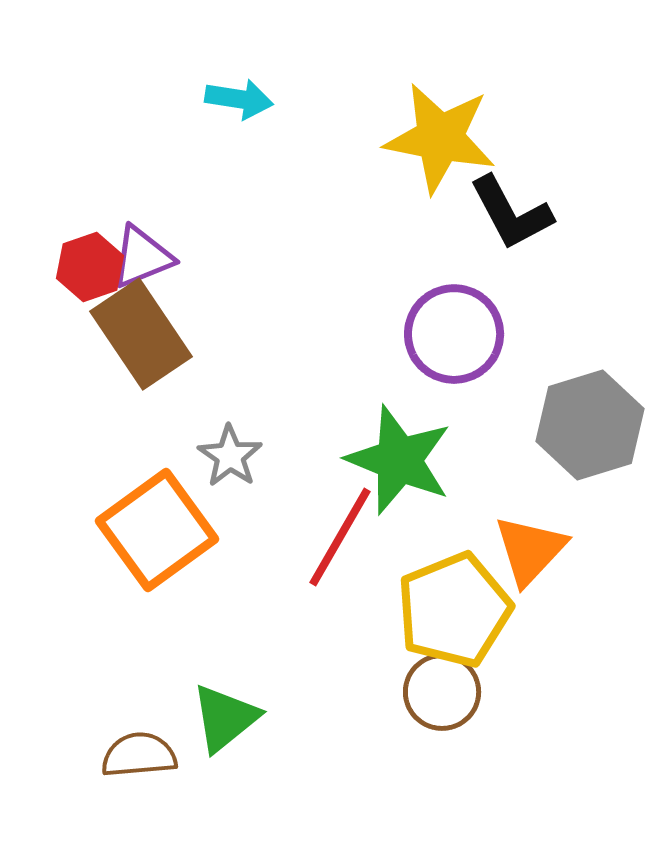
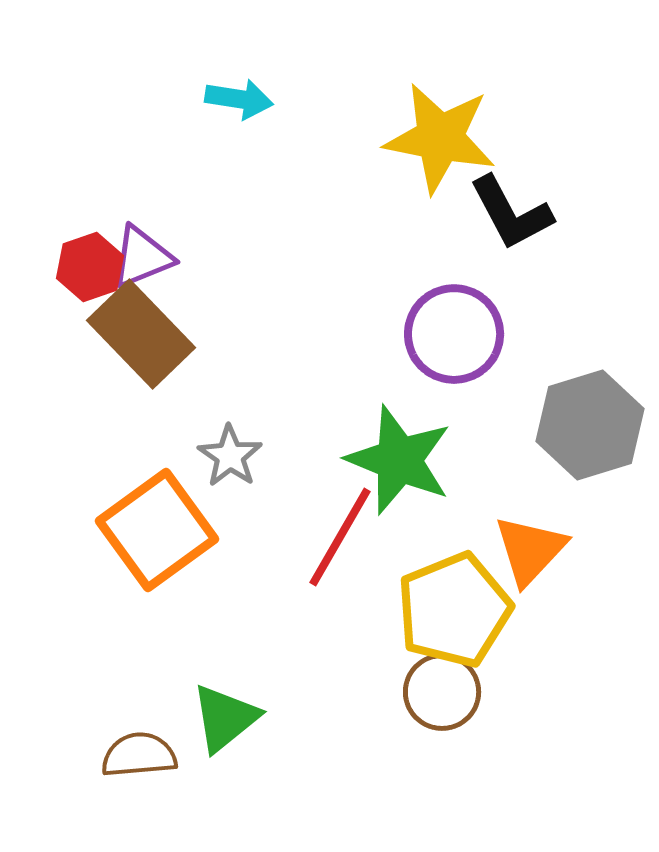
brown rectangle: rotated 10 degrees counterclockwise
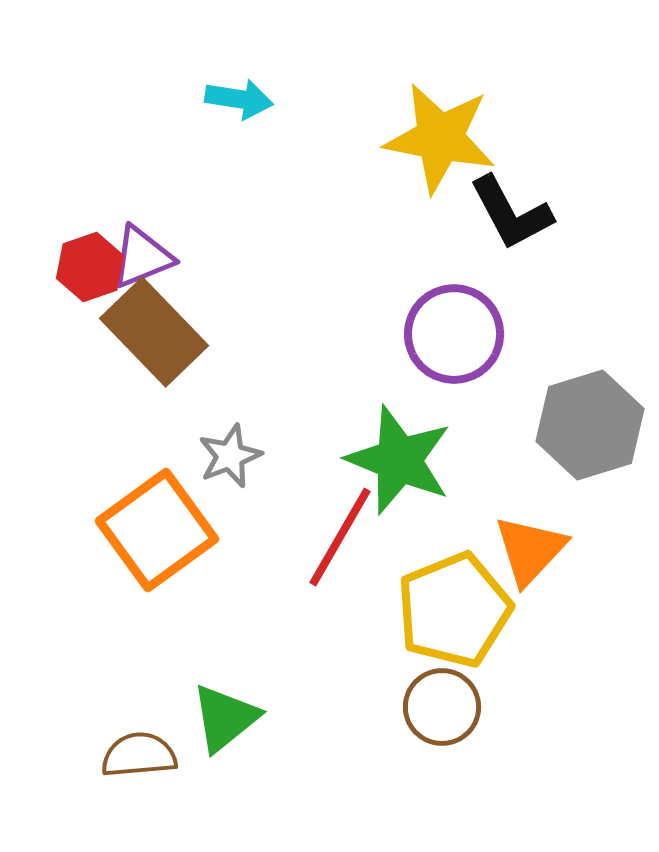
brown rectangle: moved 13 px right, 2 px up
gray star: rotated 16 degrees clockwise
brown circle: moved 15 px down
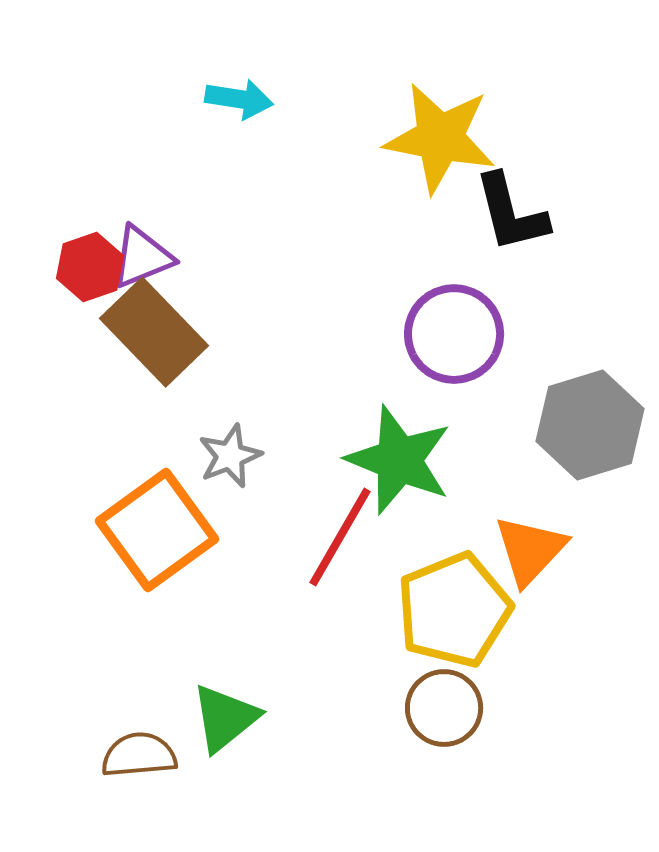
black L-shape: rotated 14 degrees clockwise
brown circle: moved 2 px right, 1 px down
